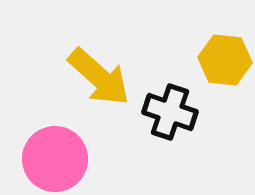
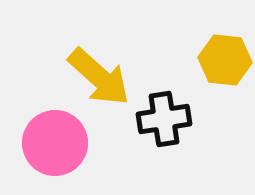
black cross: moved 6 px left, 7 px down; rotated 28 degrees counterclockwise
pink circle: moved 16 px up
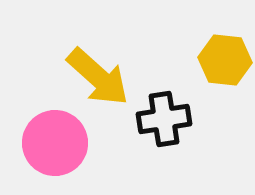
yellow arrow: moved 1 px left
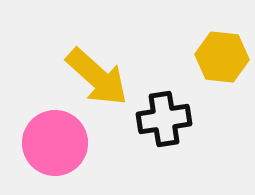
yellow hexagon: moved 3 px left, 3 px up
yellow arrow: moved 1 px left
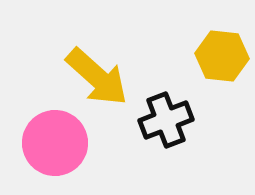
yellow hexagon: moved 1 px up
black cross: moved 2 px right, 1 px down; rotated 12 degrees counterclockwise
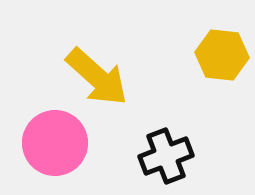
yellow hexagon: moved 1 px up
black cross: moved 36 px down
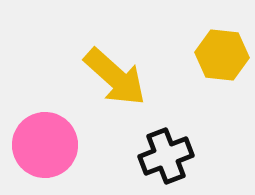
yellow arrow: moved 18 px right
pink circle: moved 10 px left, 2 px down
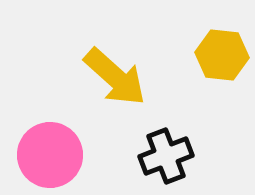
pink circle: moved 5 px right, 10 px down
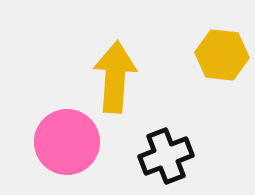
yellow arrow: rotated 128 degrees counterclockwise
pink circle: moved 17 px right, 13 px up
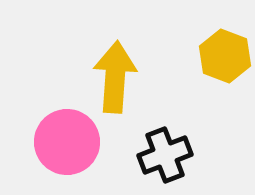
yellow hexagon: moved 3 px right, 1 px down; rotated 15 degrees clockwise
black cross: moved 1 px left, 1 px up
